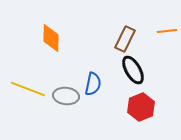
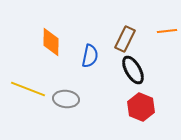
orange diamond: moved 4 px down
blue semicircle: moved 3 px left, 28 px up
gray ellipse: moved 3 px down
red hexagon: rotated 16 degrees counterclockwise
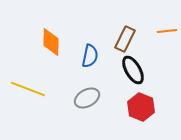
gray ellipse: moved 21 px right, 1 px up; rotated 35 degrees counterclockwise
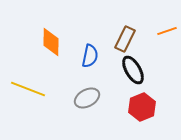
orange line: rotated 12 degrees counterclockwise
red hexagon: moved 1 px right; rotated 16 degrees clockwise
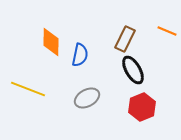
orange line: rotated 42 degrees clockwise
blue semicircle: moved 10 px left, 1 px up
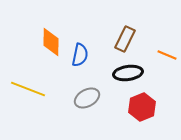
orange line: moved 24 px down
black ellipse: moved 5 px left, 3 px down; rotated 68 degrees counterclockwise
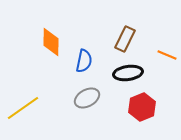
blue semicircle: moved 4 px right, 6 px down
yellow line: moved 5 px left, 19 px down; rotated 56 degrees counterclockwise
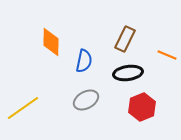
gray ellipse: moved 1 px left, 2 px down
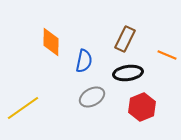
gray ellipse: moved 6 px right, 3 px up
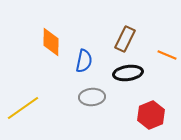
gray ellipse: rotated 25 degrees clockwise
red hexagon: moved 9 px right, 8 px down
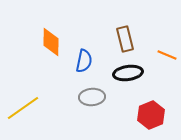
brown rectangle: rotated 40 degrees counterclockwise
